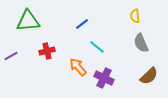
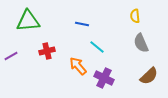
blue line: rotated 48 degrees clockwise
orange arrow: moved 1 px up
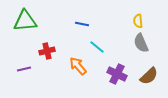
yellow semicircle: moved 3 px right, 5 px down
green triangle: moved 3 px left
purple line: moved 13 px right, 13 px down; rotated 16 degrees clockwise
purple cross: moved 13 px right, 4 px up
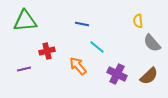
gray semicircle: moved 11 px right; rotated 18 degrees counterclockwise
